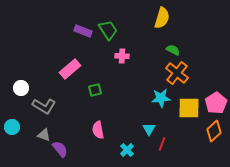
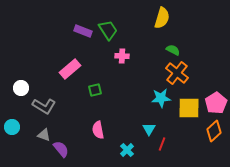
purple semicircle: moved 1 px right
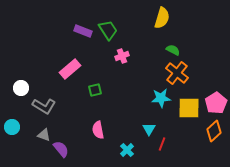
pink cross: rotated 24 degrees counterclockwise
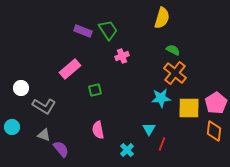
orange cross: moved 2 px left
orange diamond: rotated 40 degrees counterclockwise
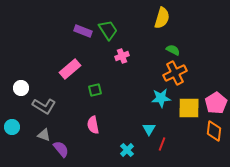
orange cross: rotated 25 degrees clockwise
pink semicircle: moved 5 px left, 5 px up
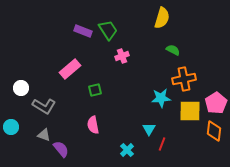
orange cross: moved 9 px right, 6 px down; rotated 15 degrees clockwise
yellow square: moved 1 px right, 3 px down
cyan circle: moved 1 px left
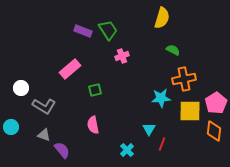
purple semicircle: moved 1 px right, 1 px down
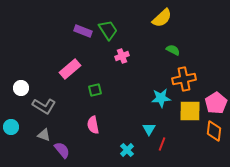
yellow semicircle: rotated 30 degrees clockwise
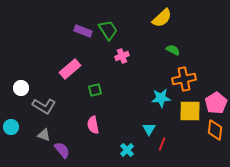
orange diamond: moved 1 px right, 1 px up
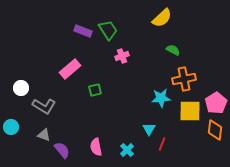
pink semicircle: moved 3 px right, 22 px down
